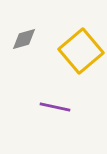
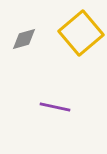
yellow square: moved 18 px up
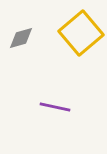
gray diamond: moved 3 px left, 1 px up
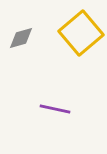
purple line: moved 2 px down
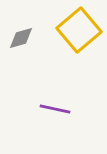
yellow square: moved 2 px left, 3 px up
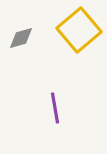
purple line: moved 1 px up; rotated 68 degrees clockwise
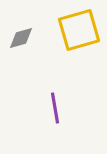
yellow square: rotated 24 degrees clockwise
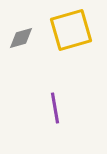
yellow square: moved 8 px left
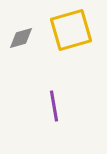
purple line: moved 1 px left, 2 px up
